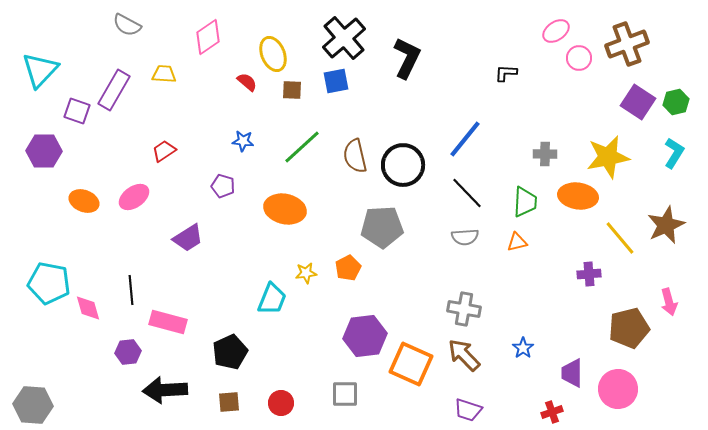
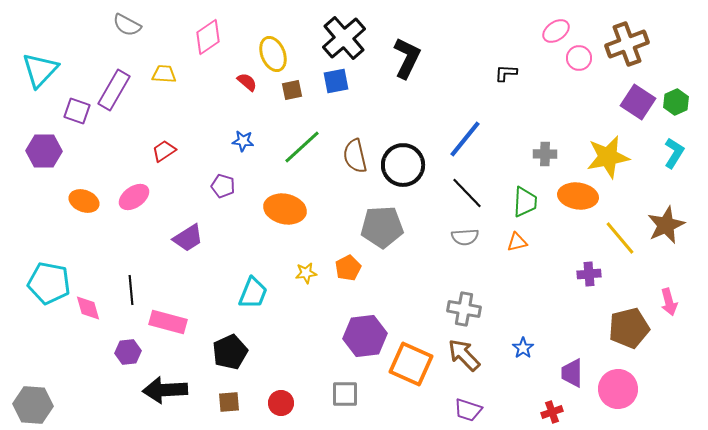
brown square at (292, 90): rotated 15 degrees counterclockwise
green hexagon at (676, 102): rotated 10 degrees counterclockwise
cyan trapezoid at (272, 299): moved 19 px left, 6 px up
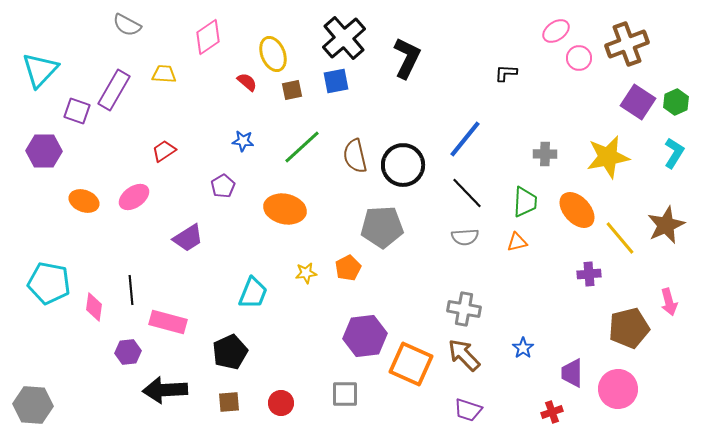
purple pentagon at (223, 186): rotated 25 degrees clockwise
orange ellipse at (578, 196): moved 1 px left, 14 px down; rotated 39 degrees clockwise
pink diamond at (88, 308): moved 6 px right, 1 px up; rotated 24 degrees clockwise
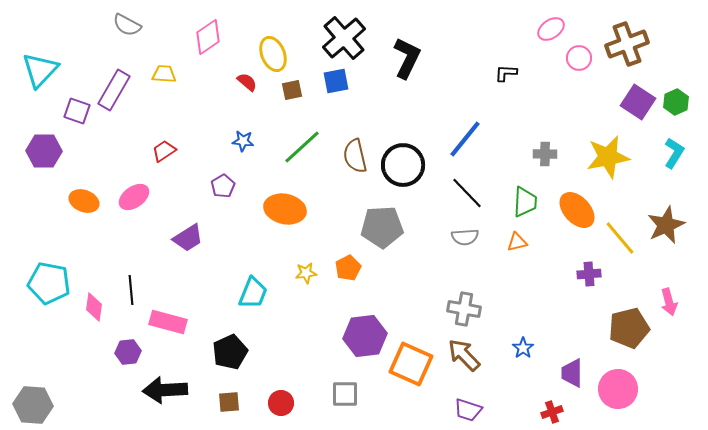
pink ellipse at (556, 31): moved 5 px left, 2 px up
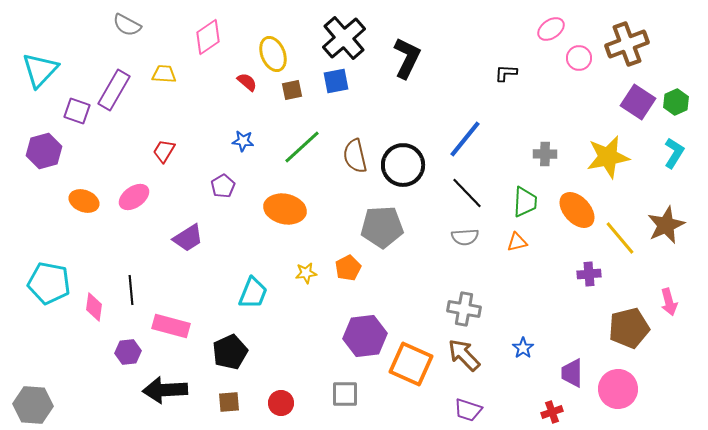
purple hexagon at (44, 151): rotated 16 degrees counterclockwise
red trapezoid at (164, 151): rotated 25 degrees counterclockwise
pink rectangle at (168, 322): moved 3 px right, 4 px down
